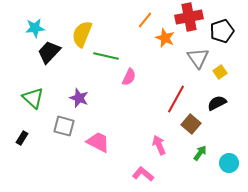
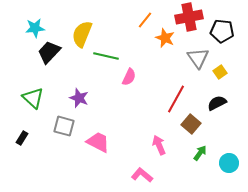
black pentagon: rotated 25 degrees clockwise
pink L-shape: moved 1 px left, 1 px down
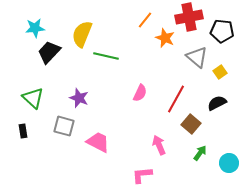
gray triangle: moved 1 px left, 1 px up; rotated 15 degrees counterclockwise
pink semicircle: moved 11 px right, 16 px down
black rectangle: moved 1 px right, 7 px up; rotated 40 degrees counterclockwise
pink L-shape: rotated 45 degrees counterclockwise
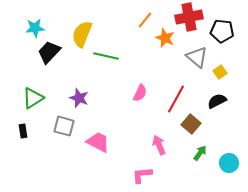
green triangle: rotated 45 degrees clockwise
black semicircle: moved 2 px up
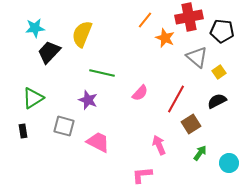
green line: moved 4 px left, 17 px down
yellow square: moved 1 px left
pink semicircle: rotated 18 degrees clockwise
purple star: moved 9 px right, 2 px down
brown square: rotated 18 degrees clockwise
